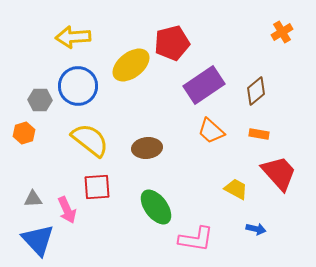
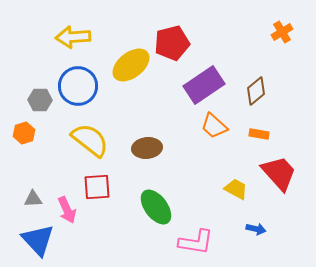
orange trapezoid: moved 3 px right, 5 px up
pink L-shape: moved 3 px down
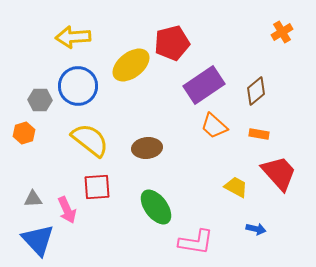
yellow trapezoid: moved 2 px up
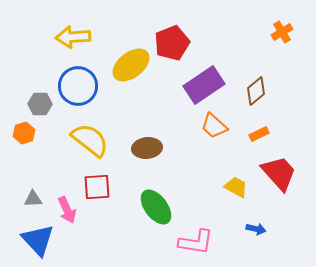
red pentagon: rotated 8 degrees counterclockwise
gray hexagon: moved 4 px down
orange rectangle: rotated 36 degrees counterclockwise
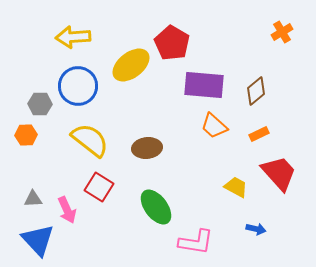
red pentagon: rotated 20 degrees counterclockwise
purple rectangle: rotated 39 degrees clockwise
orange hexagon: moved 2 px right, 2 px down; rotated 15 degrees clockwise
red square: moved 2 px right; rotated 36 degrees clockwise
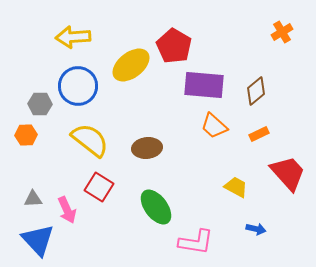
red pentagon: moved 2 px right, 3 px down
red trapezoid: moved 9 px right
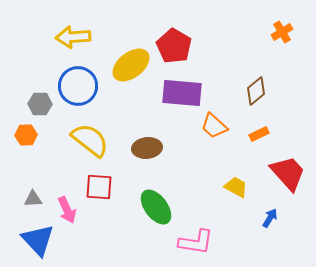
purple rectangle: moved 22 px left, 8 px down
red square: rotated 28 degrees counterclockwise
blue arrow: moved 14 px right, 11 px up; rotated 72 degrees counterclockwise
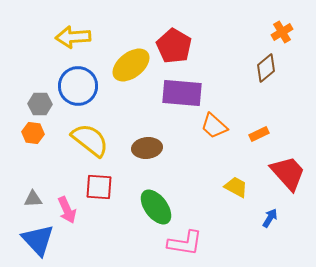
brown diamond: moved 10 px right, 23 px up
orange hexagon: moved 7 px right, 2 px up; rotated 10 degrees clockwise
pink L-shape: moved 11 px left, 1 px down
